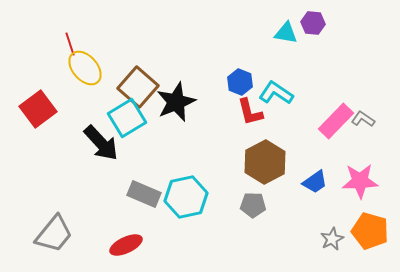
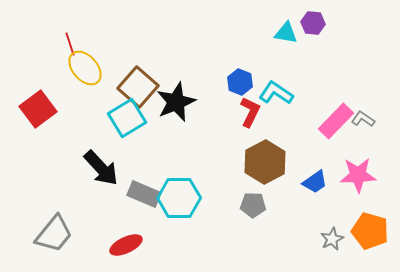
red L-shape: rotated 140 degrees counterclockwise
black arrow: moved 25 px down
pink star: moved 2 px left, 6 px up
cyan hexagon: moved 7 px left, 1 px down; rotated 12 degrees clockwise
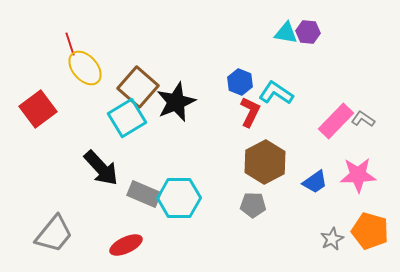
purple hexagon: moved 5 px left, 9 px down
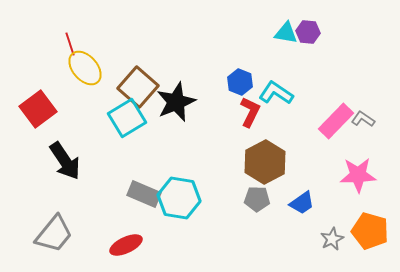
black arrow: moved 36 px left, 7 px up; rotated 9 degrees clockwise
blue trapezoid: moved 13 px left, 21 px down
cyan hexagon: rotated 9 degrees clockwise
gray pentagon: moved 4 px right, 6 px up
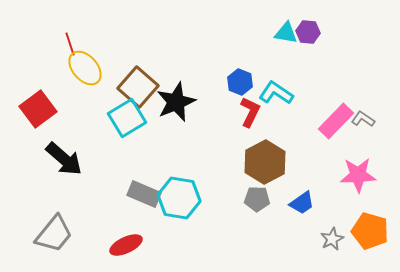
black arrow: moved 1 px left, 2 px up; rotated 15 degrees counterclockwise
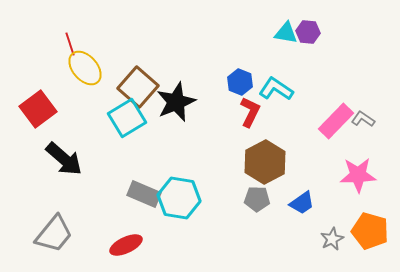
cyan L-shape: moved 4 px up
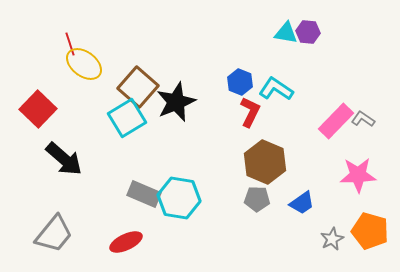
yellow ellipse: moved 1 px left, 4 px up; rotated 12 degrees counterclockwise
red square: rotated 9 degrees counterclockwise
brown hexagon: rotated 9 degrees counterclockwise
red ellipse: moved 3 px up
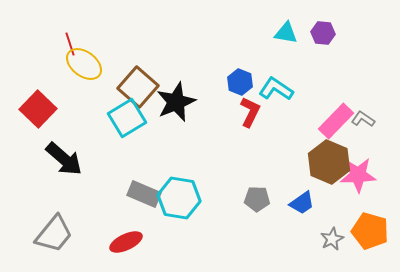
purple hexagon: moved 15 px right, 1 px down
brown hexagon: moved 64 px right
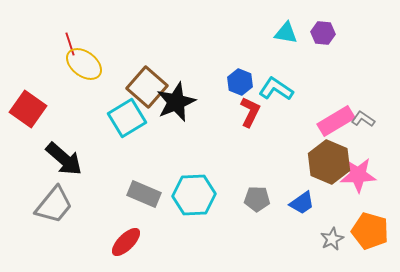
brown square: moved 9 px right
red square: moved 10 px left; rotated 9 degrees counterclockwise
pink rectangle: rotated 15 degrees clockwise
cyan hexagon: moved 15 px right, 3 px up; rotated 12 degrees counterclockwise
gray trapezoid: moved 29 px up
red ellipse: rotated 20 degrees counterclockwise
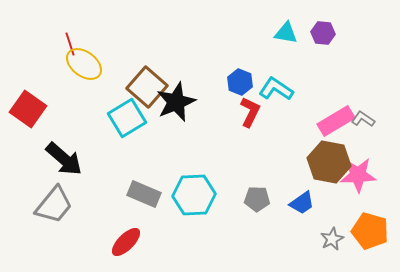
brown hexagon: rotated 12 degrees counterclockwise
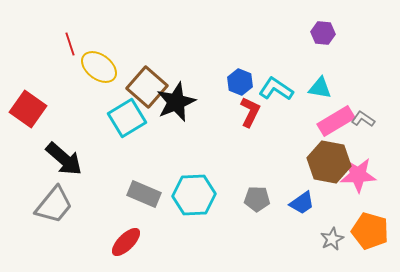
cyan triangle: moved 34 px right, 55 px down
yellow ellipse: moved 15 px right, 3 px down
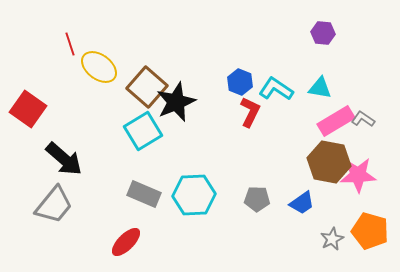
cyan square: moved 16 px right, 13 px down
